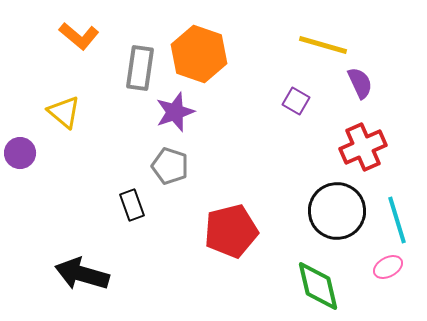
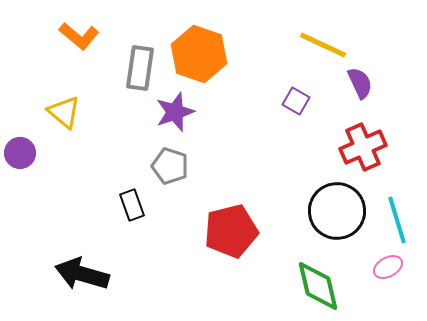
yellow line: rotated 9 degrees clockwise
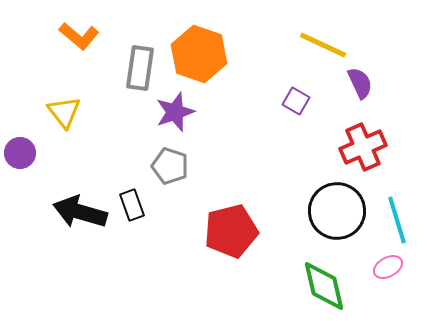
yellow triangle: rotated 12 degrees clockwise
black arrow: moved 2 px left, 62 px up
green diamond: moved 6 px right
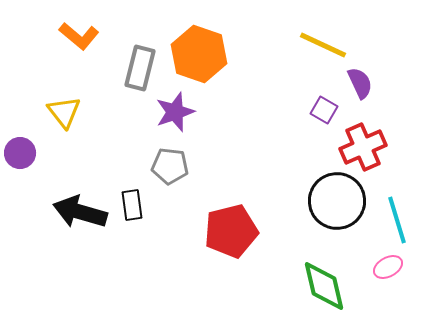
gray rectangle: rotated 6 degrees clockwise
purple square: moved 28 px right, 9 px down
gray pentagon: rotated 12 degrees counterclockwise
black rectangle: rotated 12 degrees clockwise
black circle: moved 10 px up
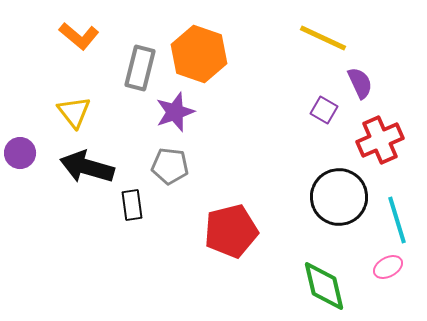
yellow line: moved 7 px up
yellow triangle: moved 10 px right
red cross: moved 17 px right, 7 px up
black circle: moved 2 px right, 4 px up
black arrow: moved 7 px right, 45 px up
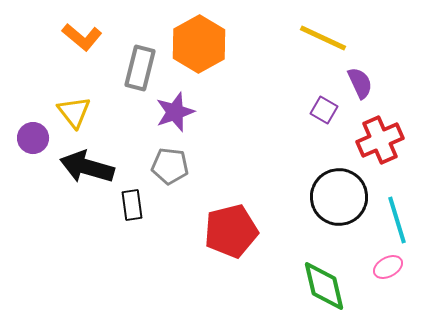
orange L-shape: moved 3 px right, 1 px down
orange hexagon: moved 10 px up; rotated 12 degrees clockwise
purple circle: moved 13 px right, 15 px up
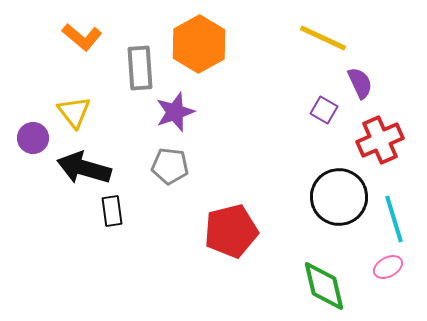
gray rectangle: rotated 18 degrees counterclockwise
black arrow: moved 3 px left, 1 px down
black rectangle: moved 20 px left, 6 px down
cyan line: moved 3 px left, 1 px up
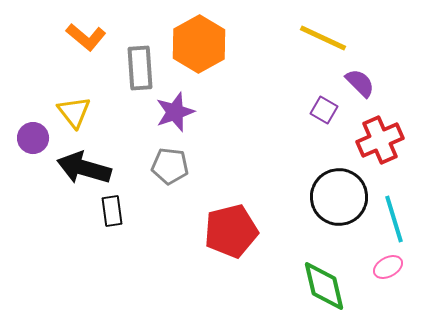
orange L-shape: moved 4 px right
purple semicircle: rotated 20 degrees counterclockwise
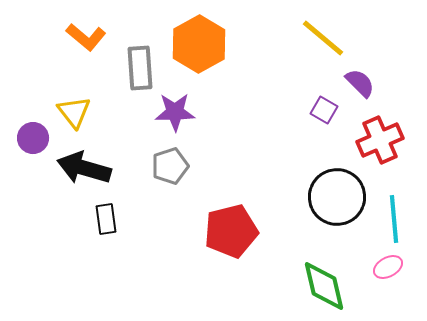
yellow line: rotated 15 degrees clockwise
purple star: rotated 18 degrees clockwise
gray pentagon: rotated 24 degrees counterclockwise
black circle: moved 2 px left
black rectangle: moved 6 px left, 8 px down
cyan line: rotated 12 degrees clockwise
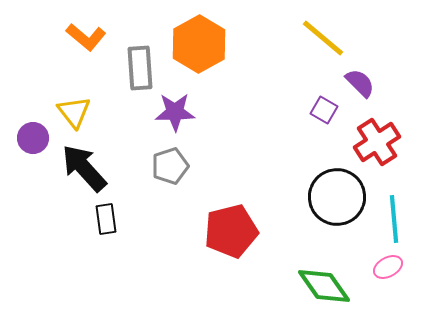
red cross: moved 3 px left, 2 px down; rotated 9 degrees counterclockwise
black arrow: rotated 32 degrees clockwise
green diamond: rotated 22 degrees counterclockwise
